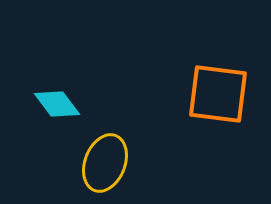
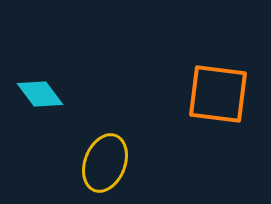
cyan diamond: moved 17 px left, 10 px up
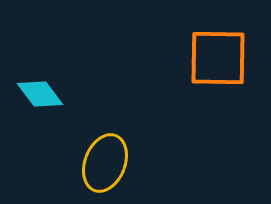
orange square: moved 36 px up; rotated 6 degrees counterclockwise
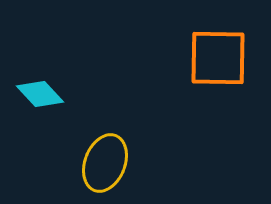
cyan diamond: rotated 6 degrees counterclockwise
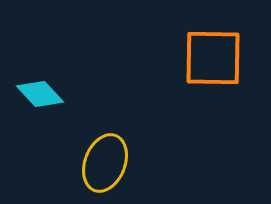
orange square: moved 5 px left
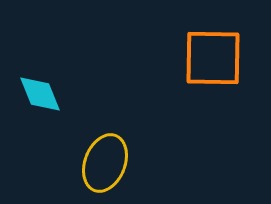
cyan diamond: rotated 21 degrees clockwise
